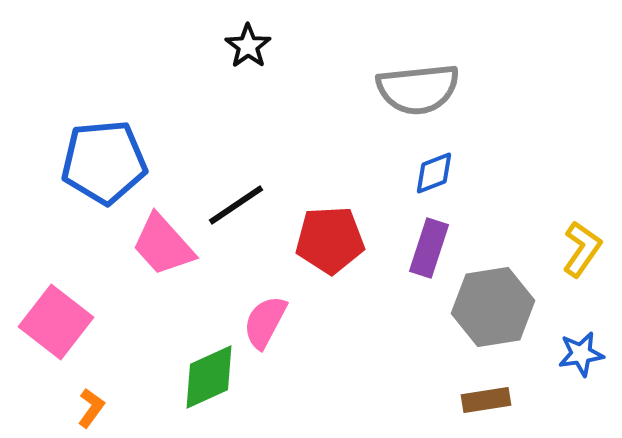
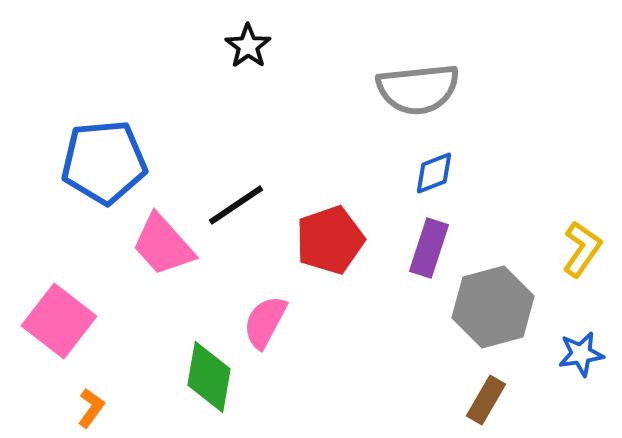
red pentagon: rotated 16 degrees counterclockwise
gray hexagon: rotated 6 degrees counterclockwise
pink square: moved 3 px right, 1 px up
green diamond: rotated 56 degrees counterclockwise
brown rectangle: rotated 51 degrees counterclockwise
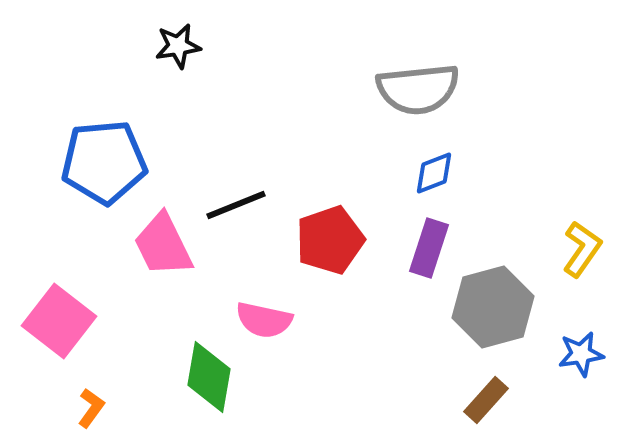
black star: moved 70 px left; rotated 27 degrees clockwise
black line: rotated 12 degrees clockwise
pink trapezoid: rotated 16 degrees clockwise
pink semicircle: moved 1 px left, 2 px up; rotated 106 degrees counterclockwise
brown rectangle: rotated 12 degrees clockwise
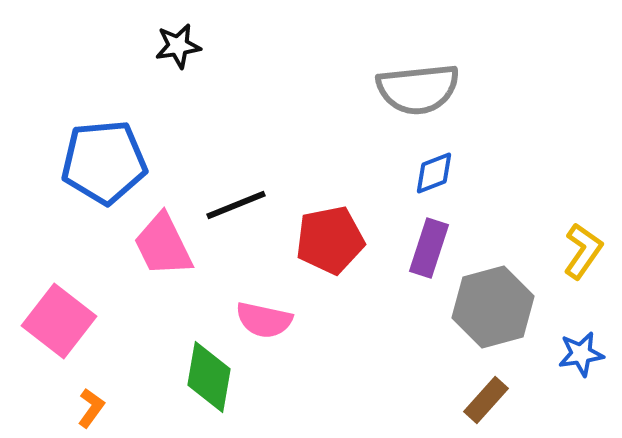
red pentagon: rotated 8 degrees clockwise
yellow L-shape: moved 1 px right, 2 px down
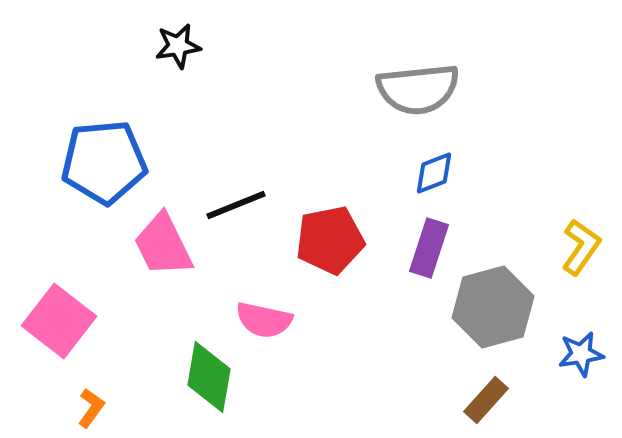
yellow L-shape: moved 2 px left, 4 px up
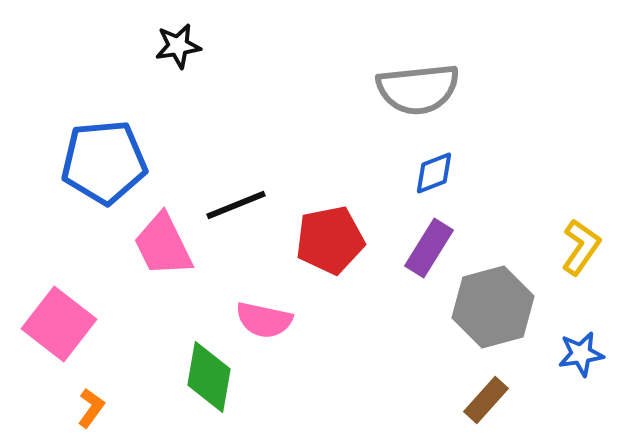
purple rectangle: rotated 14 degrees clockwise
pink square: moved 3 px down
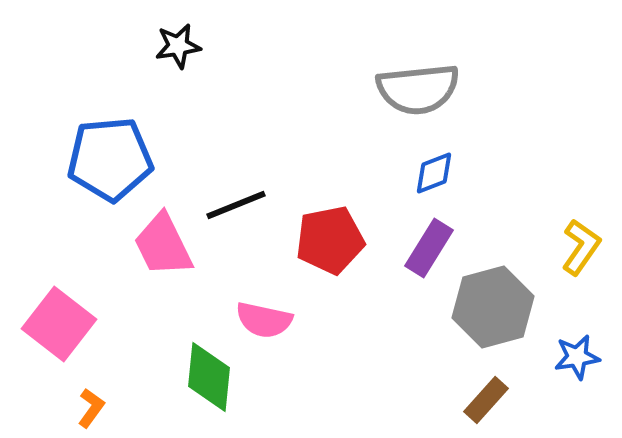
blue pentagon: moved 6 px right, 3 px up
blue star: moved 4 px left, 3 px down
green diamond: rotated 4 degrees counterclockwise
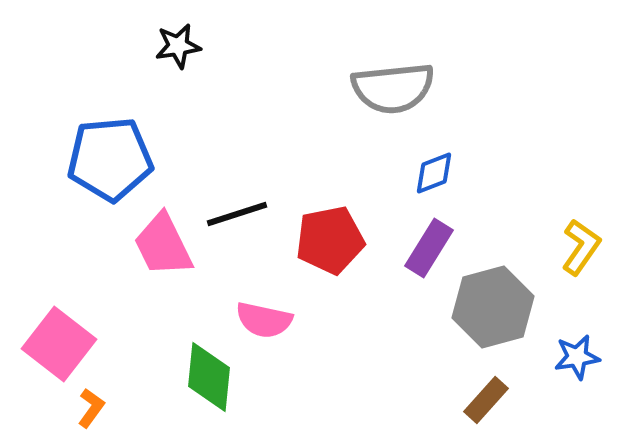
gray semicircle: moved 25 px left, 1 px up
black line: moved 1 px right, 9 px down; rotated 4 degrees clockwise
pink square: moved 20 px down
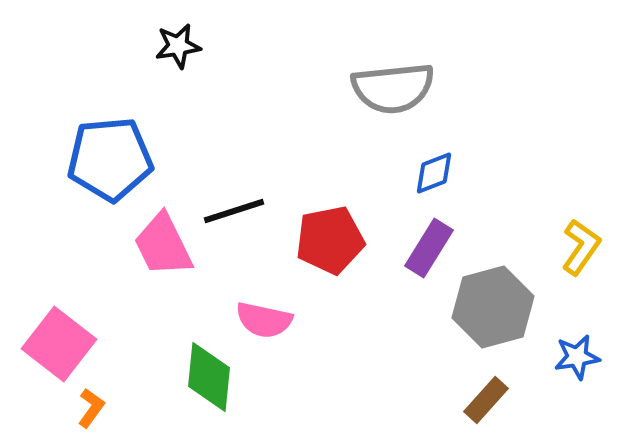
black line: moved 3 px left, 3 px up
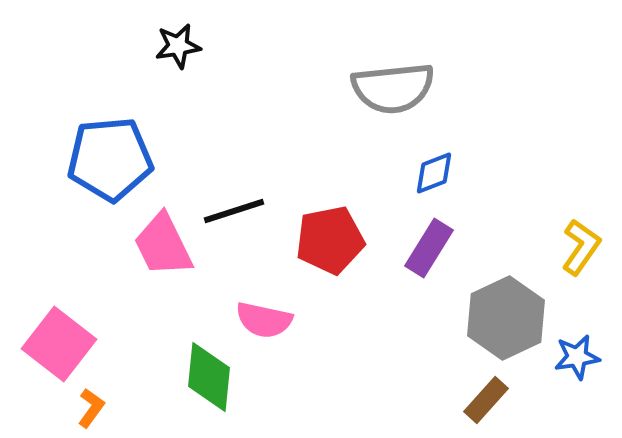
gray hexagon: moved 13 px right, 11 px down; rotated 10 degrees counterclockwise
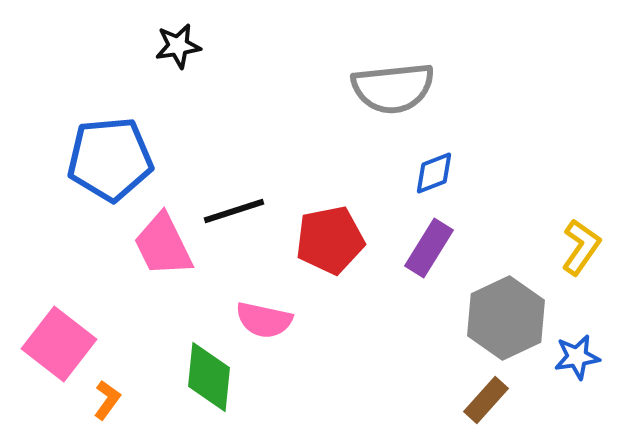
orange L-shape: moved 16 px right, 8 px up
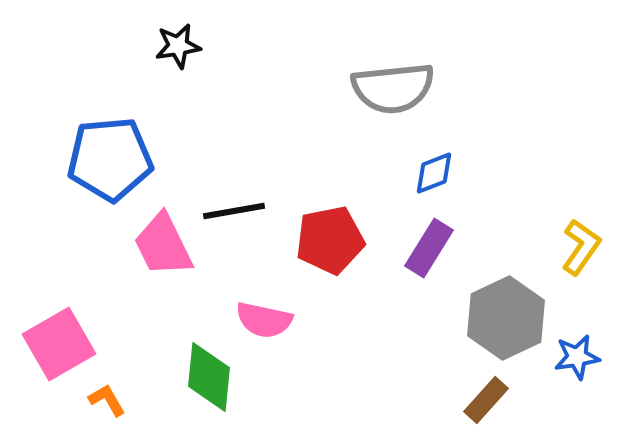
black line: rotated 8 degrees clockwise
pink square: rotated 22 degrees clockwise
orange L-shape: rotated 66 degrees counterclockwise
